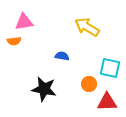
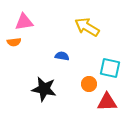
orange semicircle: moved 1 px down
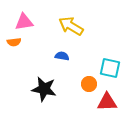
yellow arrow: moved 16 px left, 1 px up
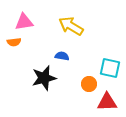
black star: moved 11 px up; rotated 25 degrees counterclockwise
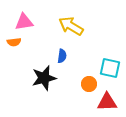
blue semicircle: rotated 88 degrees clockwise
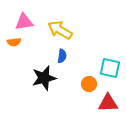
yellow arrow: moved 11 px left, 4 px down
red triangle: moved 1 px right, 1 px down
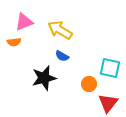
pink triangle: rotated 12 degrees counterclockwise
blue semicircle: rotated 112 degrees clockwise
red triangle: rotated 50 degrees counterclockwise
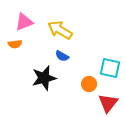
orange semicircle: moved 1 px right, 2 px down
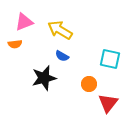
cyan square: moved 9 px up
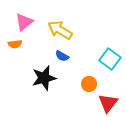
pink triangle: rotated 18 degrees counterclockwise
cyan square: rotated 25 degrees clockwise
